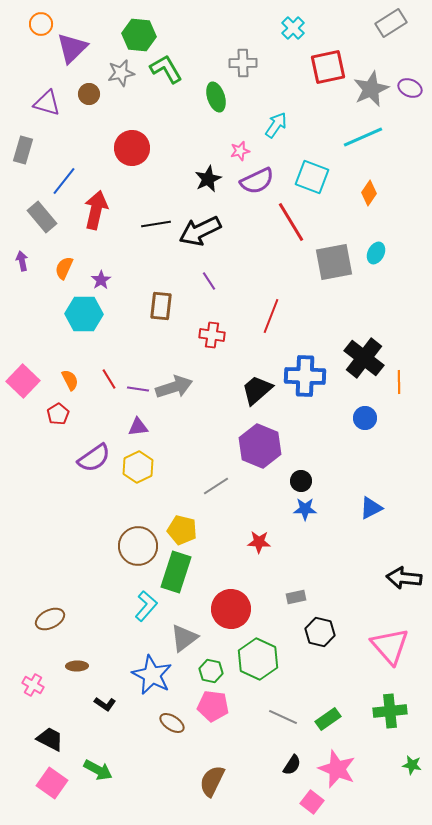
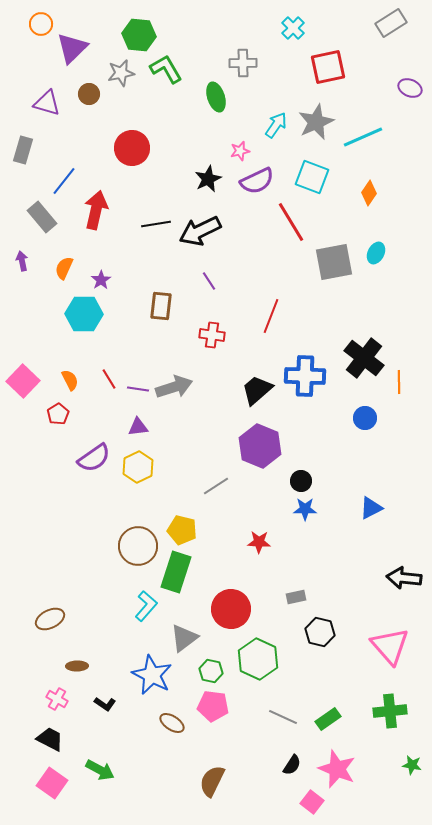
gray star at (371, 89): moved 55 px left, 33 px down
pink cross at (33, 685): moved 24 px right, 14 px down
green arrow at (98, 770): moved 2 px right
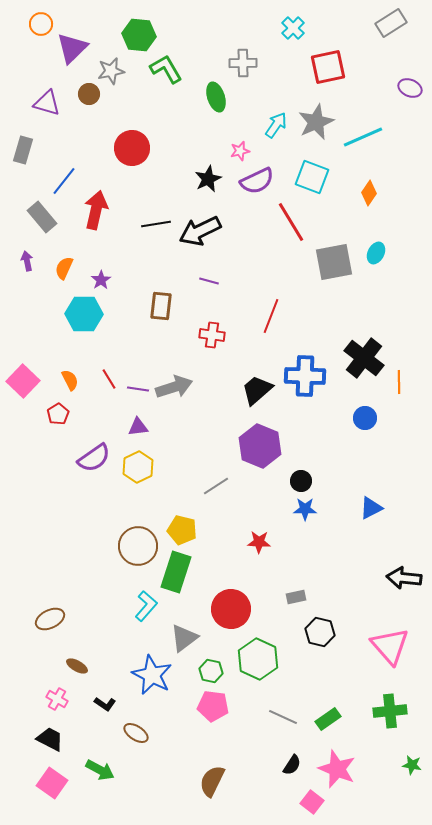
gray star at (121, 73): moved 10 px left, 2 px up
purple arrow at (22, 261): moved 5 px right
purple line at (209, 281): rotated 42 degrees counterclockwise
brown ellipse at (77, 666): rotated 30 degrees clockwise
brown ellipse at (172, 723): moved 36 px left, 10 px down
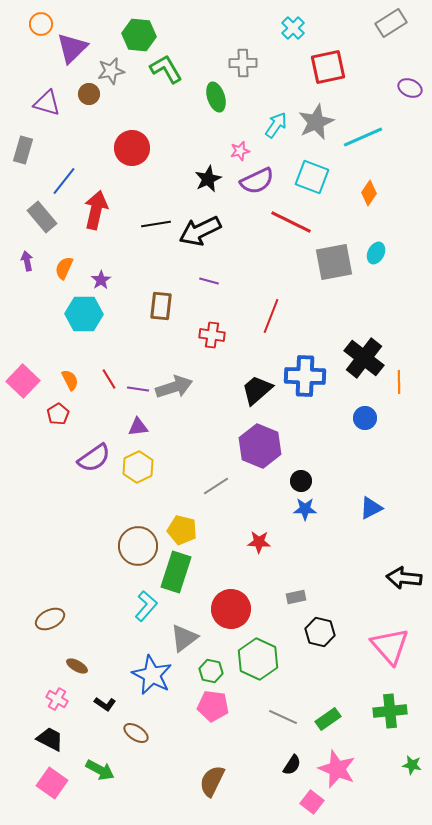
red line at (291, 222): rotated 33 degrees counterclockwise
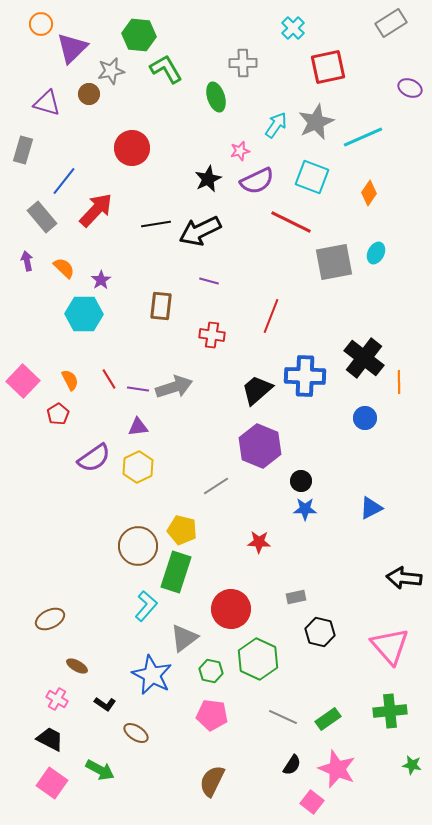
red arrow at (96, 210): rotated 30 degrees clockwise
orange semicircle at (64, 268): rotated 110 degrees clockwise
pink pentagon at (213, 706): moved 1 px left, 9 px down
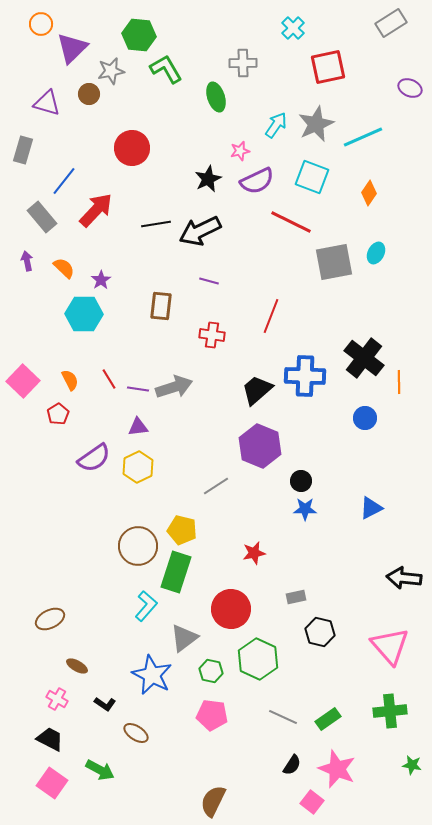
gray star at (316, 122): moved 2 px down
red star at (259, 542): moved 5 px left, 11 px down; rotated 15 degrees counterclockwise
brown semicircle at (212, 781): moved 1 px right, 20 px down
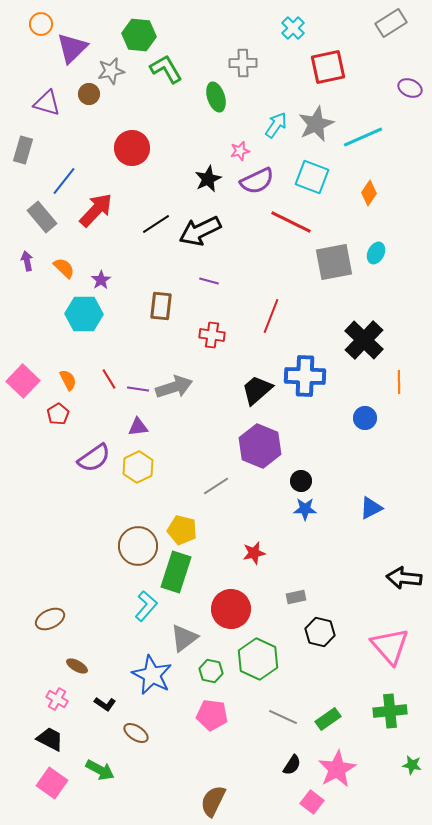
black line at (156, 224): rotated 24 degrees counterclockwise
black cross at (364, 358): moved 18 px up; rotated 6 degrees clockwise
orange semicircle at (70, 380): moved 2 px left
pink star at (337, 769): rotated 21 degrees clockwise
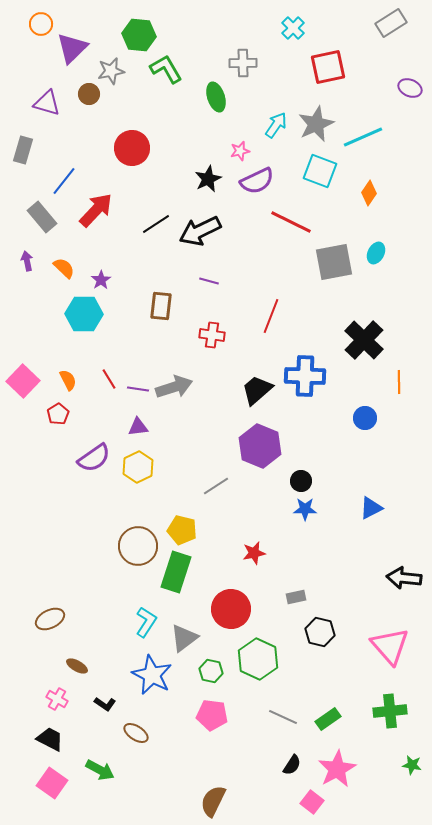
cyan square at (312, 177): moved 8 px right, 6 px up
cyan L-shape at (146, 606): moved 16 px down; rotated 8 degrees counterclockwise
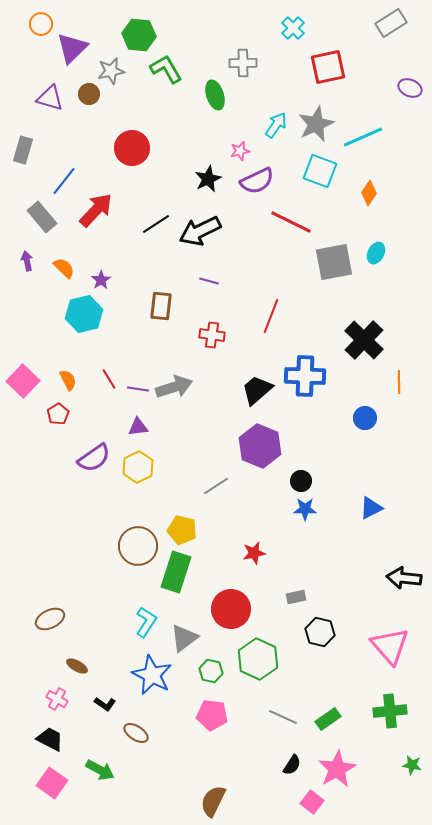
green ellipse at (216, 97): moved 1 px left, 2 px up
purple triangle at (47, 103): moved 3 px right, 5 px up
cyan hexagon at (84, 314): rotated 15 degrees counterclockwise
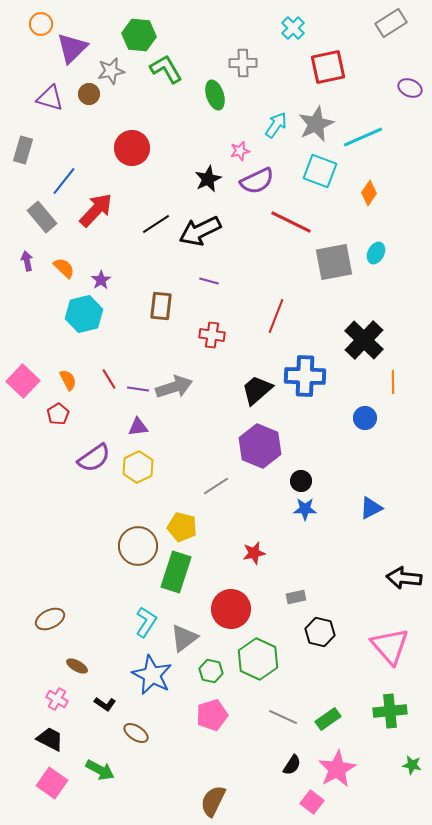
red line at (271, 316): moved 5 px right
orange line at (399, 382): moved 6 px left
yellow pentagon at (182, 530): moved 3 px up
pink pentagon at (212, 715): rotated 24 degrees counterclockwise
